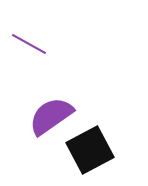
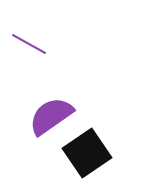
black square: moved 3 px left, 3 px down; rotated 6 degrees counterclockwise
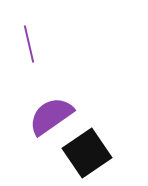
purple line: rotated 48 degrees clockwise
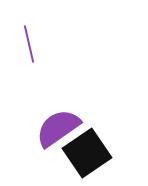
purple semicircle: moved 7 px right, 12 px down
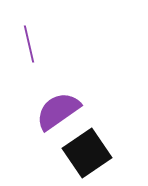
purple semicircle: moved 17 px up
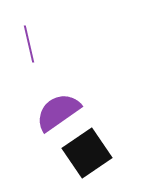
purple semicircle: moved 1 px down
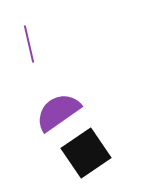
black square: moved 1 px left
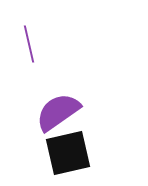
black square: moved 18 px left; rotated 21 degrees clockwise
